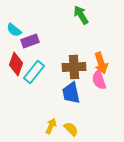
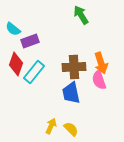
cyan semicircle: moved 1 px left, 1 px up
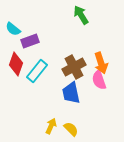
brown cross: rotated 25 degrees counterclockwise
cyan rectangle: moved 3 px right, 1 px up
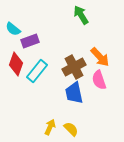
orange arrow: moved 1 px left, 6 px up; rotated 25 degrees counterclockwise
blue trapezoid: moved 3 px right
yellow arrow: moved 1 px left, 1 px down
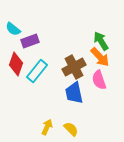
green arrow: moved 20 px right, 26 px down
yellow arrow: moved 3 px left
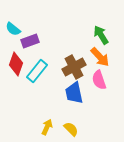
green arrow: moved 6 px up
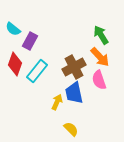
purple rectangle: rotated 42 degrees counterclockwise
red diamond: moved 1 px left
yellow arrow: moved 10 px right, 25 px up
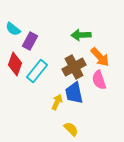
green arrow: moved 20 px left; rotated 60 degrees counterclockwise
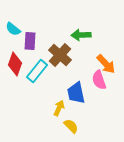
purple rectangle: rotated 24 degrees counterclockwise
orange arrow: moved 6 px right, 7 px down
brown cross: moved 14 px left, 12 px up; rotated 20 degrees counterclockwise
blue trapezoid: moved 2 px right
yellow arrow: moved 2 px right, 6 px down
yellow semicircle: moved 3 px up
